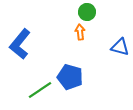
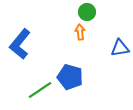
blue triangle: moved 1 px down; rotated 24 degrees counterclockwise
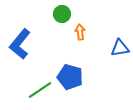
green circle: moved 25 px left, 2 px down
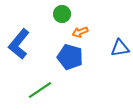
orange arrow: rotated 105 degrees counterclockwise
blue L-shape: moved 1 px left
blue pentagon: moved 20 px up
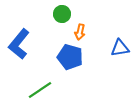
orange arrow: rotated 56 degrees counterclockwise
